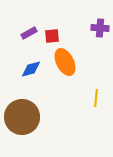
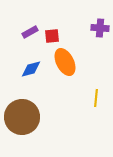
purple rectangle: moved 1 px right, 1 px up
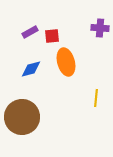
orange ellipse: moved 1 px right; rotated 12 degrees clockwise
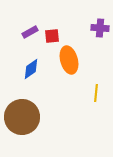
orange ellipse: moved 3 px right, 2 px up
blue diamond: rotated 20 degrees counterclockwise
yellow line: moved 5 px up
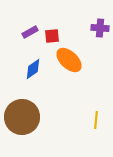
orange ellipse: rotated 32 degrees counterclockwise
blue diamond: moved 2 px right
yellow line: moved 27 px down
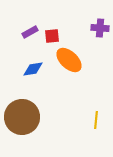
blue diamond: rotated 25 degrees clockwise
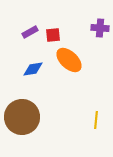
red square: moved 1 px right, 1 px up
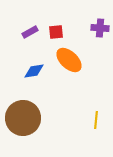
red square: moved 3 px right, 3 px up
blue diamond: moved 1 px right, 2 px down
brown circle: moved 1 px right, 1 px down
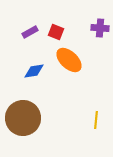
red square: rotated 28 degrees clockwise
